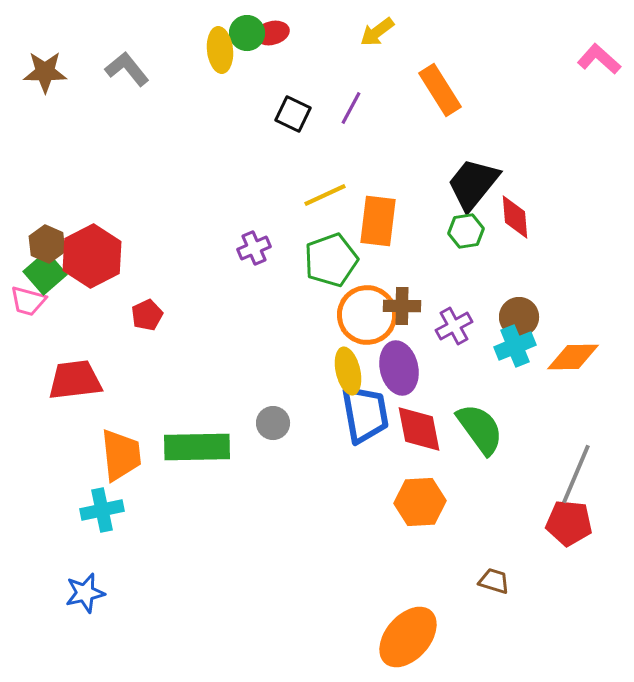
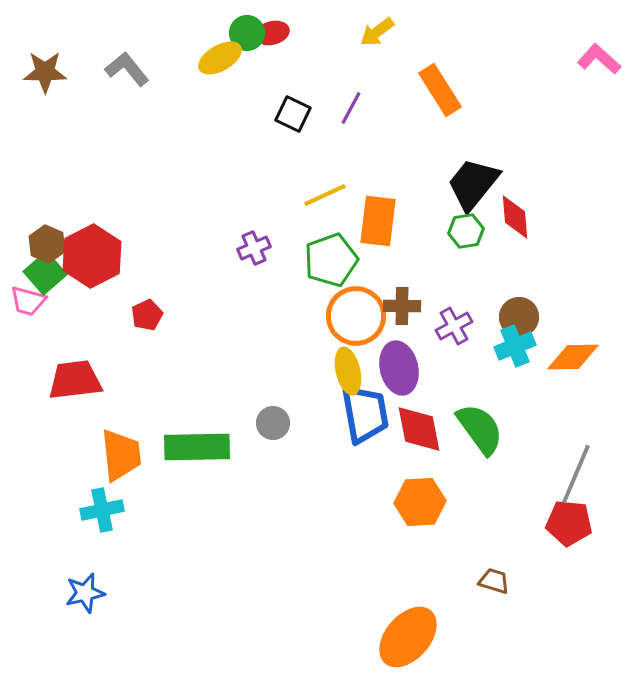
yellow ellipse at (220, 50): moved 8 px down; rotated 66 degrees clockwise
orange circle at (367, 315): moved 11 px left, 1 px down
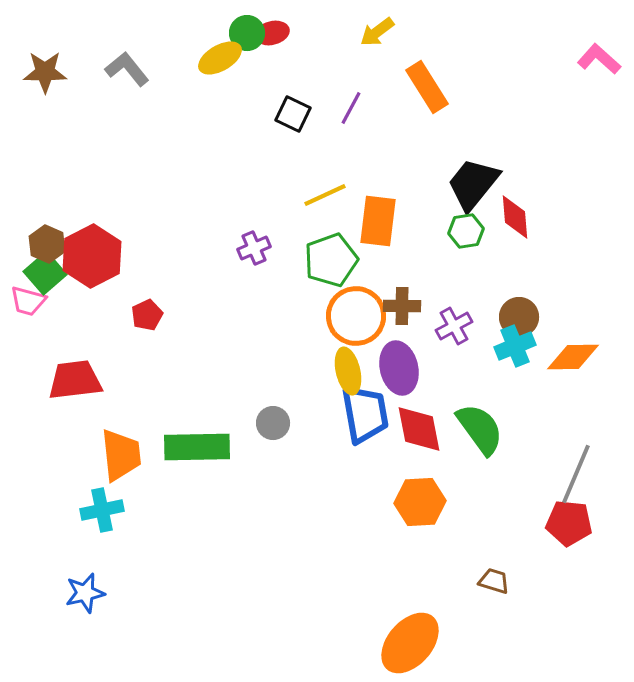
orange rectangle at (440, 90): moved 13 px left, 3 px up
orange ellipse at (408, 637): moved 2 px right, 6 px down
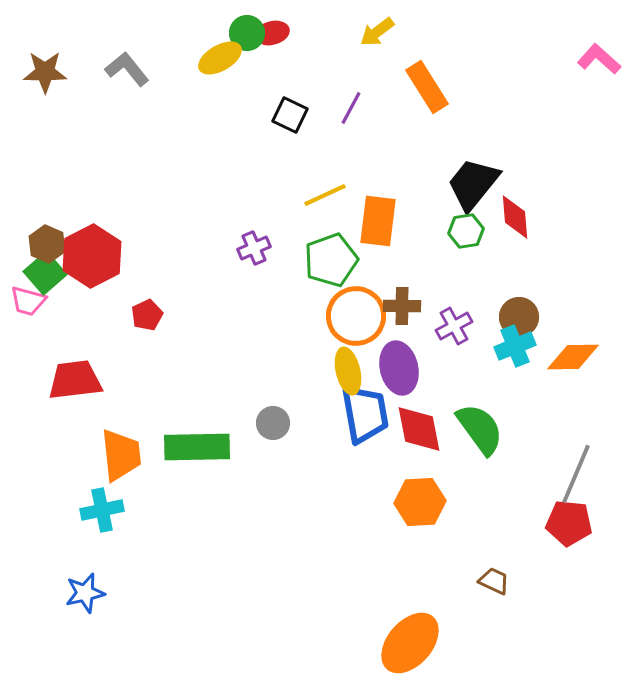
black square at (293, 114): moved 3 px left, 1 px down
brown trapezoid at (494, 581): rotated 8 degrees clockwise
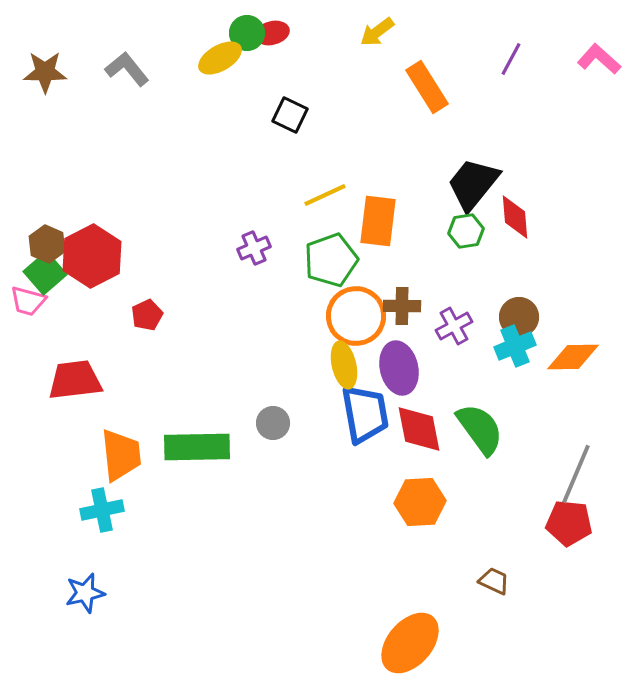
purple line at (351, 108): moved 160 px right, 49 px up
yellow ellipse at (348, 371): moved 4 px left, 6 px up
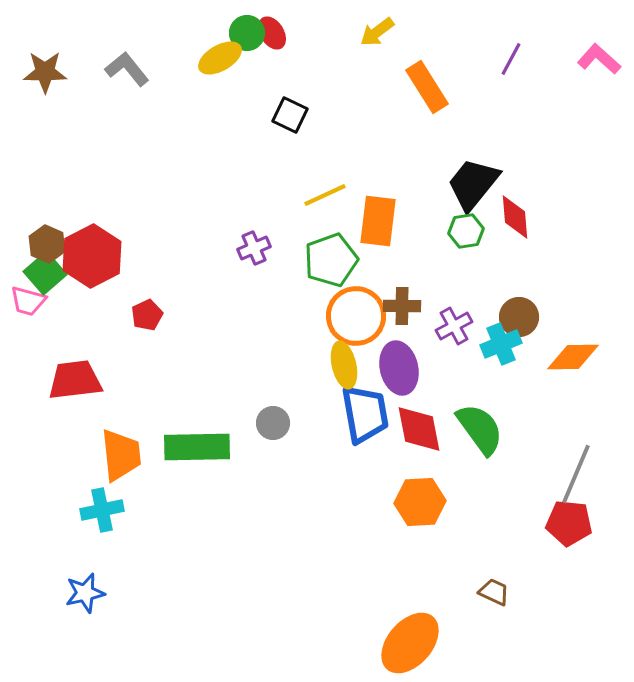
red ellipse at (272, 33): rotated 72 degrees clockwise
cyan cross at (515, 346): moved 14 px left, 2 px up
brown trapezoid at (494, 581): moved 11 px down
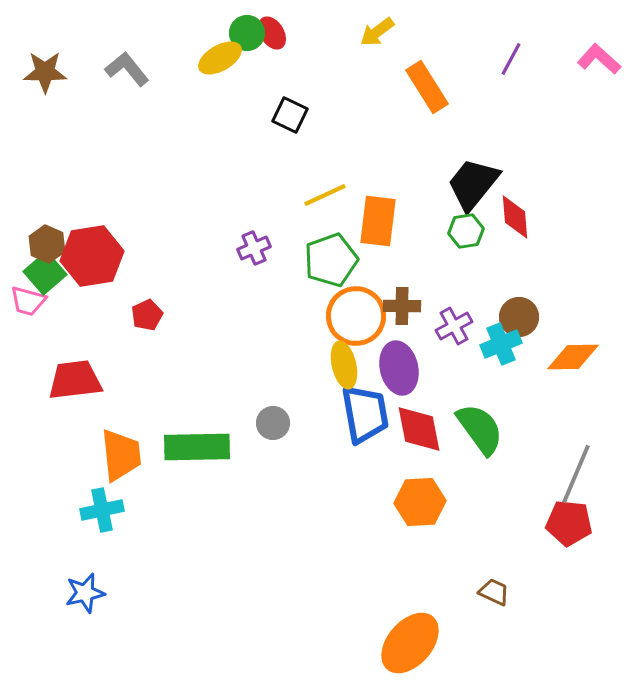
red hexagon at (92, 256): rotated 18 degrees clockwise
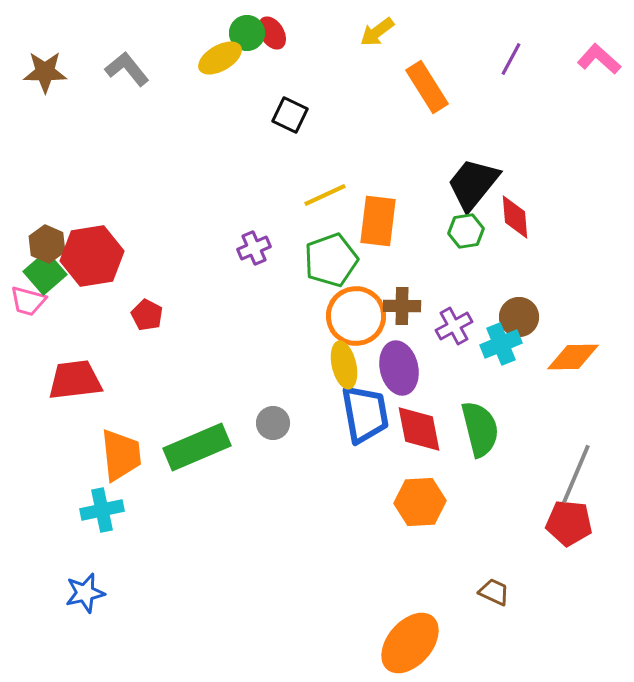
red pentagon at (147, 315): rotated 20 degrees counterclockwise
green semicircle at (480, 429): rotated 22 degrees clockwise
green rectangle at (197, 447): rotated 22 degrees counterclockwise
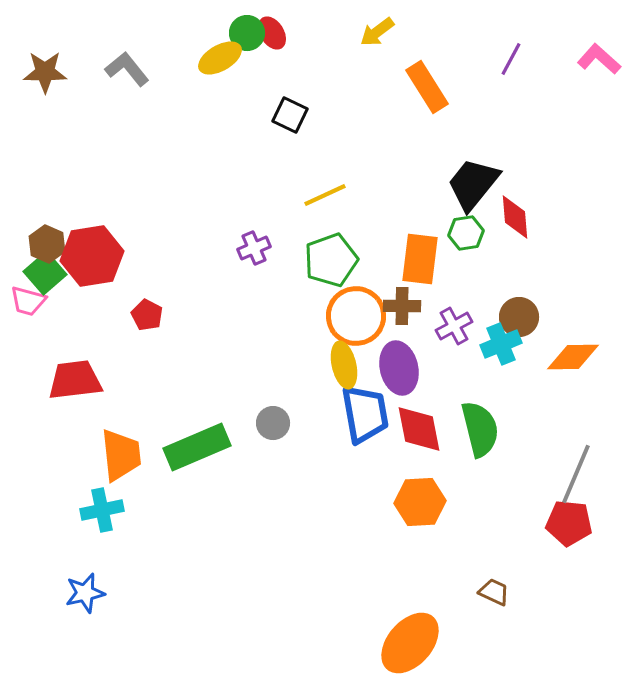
orange rectangle at (378, 221): moved 42 px right, 38 px down
green hexagon at (466, 231): moved 2 px down
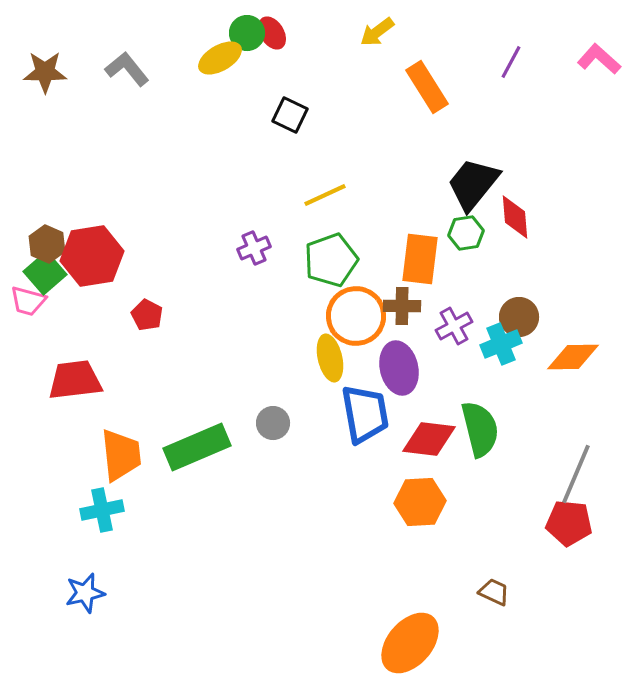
purple line at (511, 59): moved 3 px down
yellow ellipse at (344, 365): moved 14 px left, 7 px up
red diamond at (419, 429): moved 10 px right, 10 px down; rotated 72 degrees counterclockwise
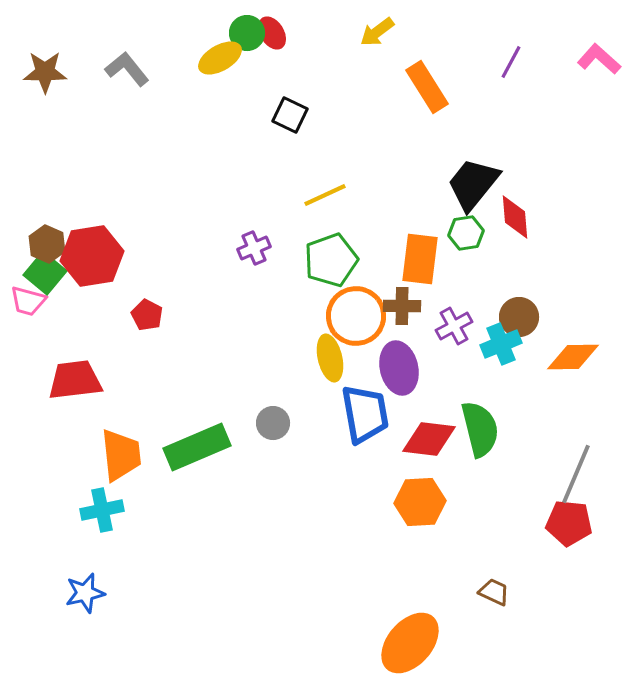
green square at (45, 273): rotated 9 degrees counterclockwise
